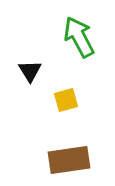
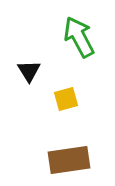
black triangle: moved 1 px left
yellow square: moved 1 px up
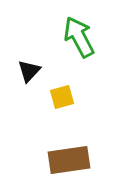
black triangle: rotated 15 degrees clockwise
yellow square: moved 4 px left, 2 px up
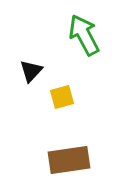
green arrow: moved 5 px right, 2 px up
black triangle: moved 2 px right
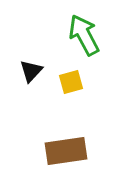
yellow square: moved 9 px right, 15 px up
brown rectangle: moved 3 px left, 9 px up
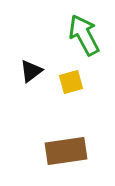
black triangle: rotated 10 degrees clockwise
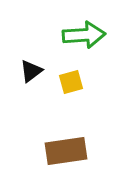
green arrow: rotated 114 degrees clockwise
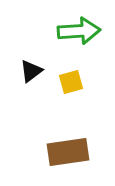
green arrow: moved 5 px left, 4 px up
brown rectangle: moved 2 px right, 1 px down
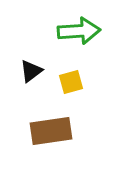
brown rectangle: moved 17 px left, 21 px up
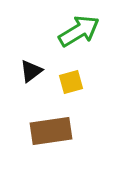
green arrow: rotated 27 degrees counterclockwise
